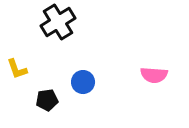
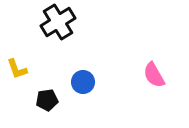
pink semicircle: rotated 56 degrees clockwise
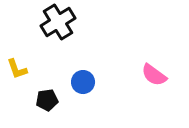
pink semicircle: rotated 24 degrees counterclockwise
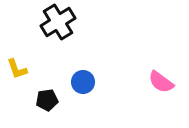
pink semicircle: moved 7 px right, 7 px down
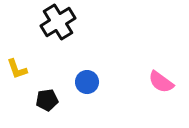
blue circle: moved 4 px right
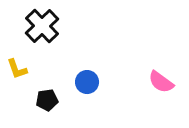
black cross: moved 16 px left, 4 px down; rotated 12 degrees counterclockwise
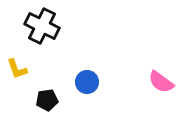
black cross: rotated 20 degrees counterclockwise
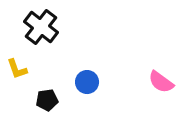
black cross: moved 1 px left, 1 px down; rotated 12 degrees clockwise
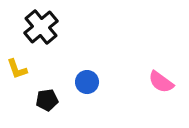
black cross: rotated 12 degrees clockwise
